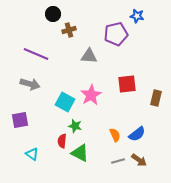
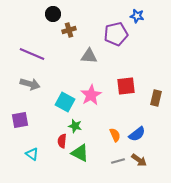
purple line: moved 4 px left
red square: moved 1 px left, 2 px down
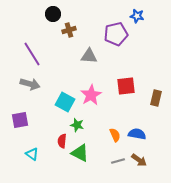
purple line: rotated 35 degrees clockwise
green star: moved 2 px right, 1 px up
blue semicircle: rotated 132 degrees counterclockwise
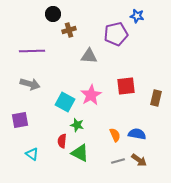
purple line: moved 3 px up; rotated 60 degrees counterclockwise
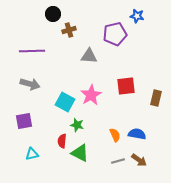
purple pentagon: moved 1 px left
purple square: moved 4 px right, 1 px down
cyan triangle: rotated 48 degrees counterclockwise
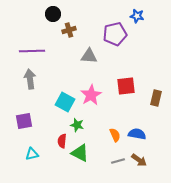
gray arrow: moved 5 px up; rotated 114 degrees counterclockwise
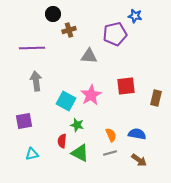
blue star: moved 2 px left
purple line: moved 3 px up
gray arrow: moved 6 px right, 2 px down
cyan square: moved 1 px right, 1 px up
orange semicircle: moved 4 px left
gray line: moved 8 px left, 8 px up
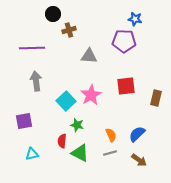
blue star: moved 3 px down
purple pentagon: moved 9 px right, 7 px down; rotated 15 degrees clockwise
cyan square: rotated 18 degrees clockwise
blue semicircle: rotated 54 degrees counterclockwise
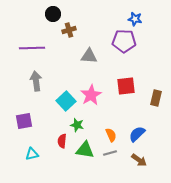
green triangle: moved 5 px right, 3 px up; rotated 18 degrees counterclockwise
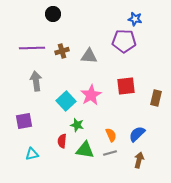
brown cross: moved 7 px left, 21 px down
brown arrow: rotated 112 degrees counterclockwise
